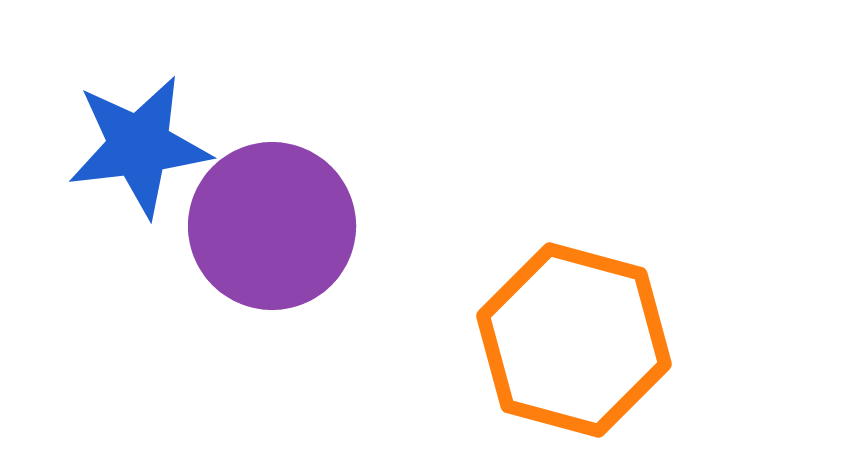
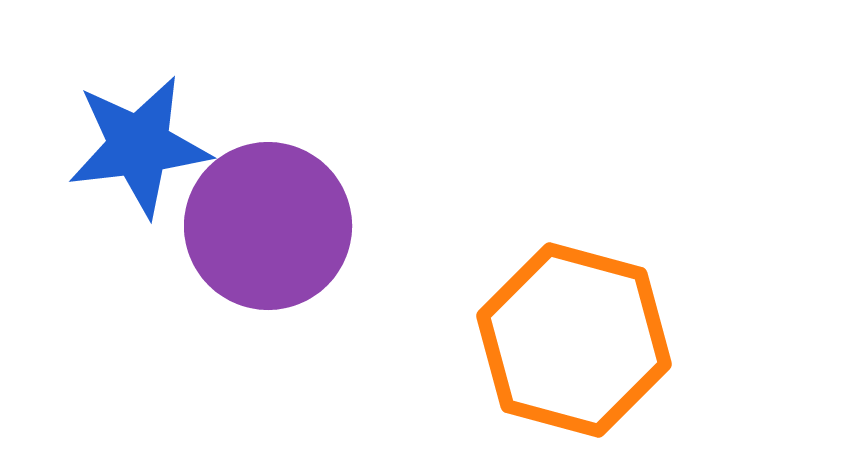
purple circle: moved 4 px left
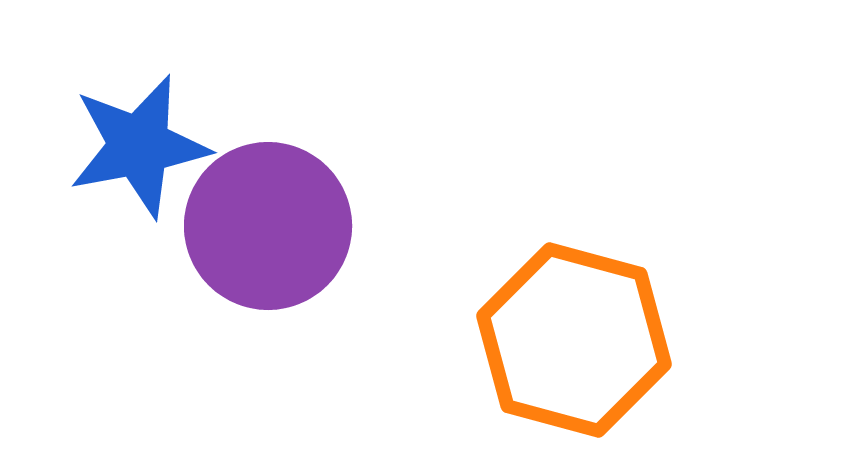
blue star: rotated 4 degrees counterclockwise
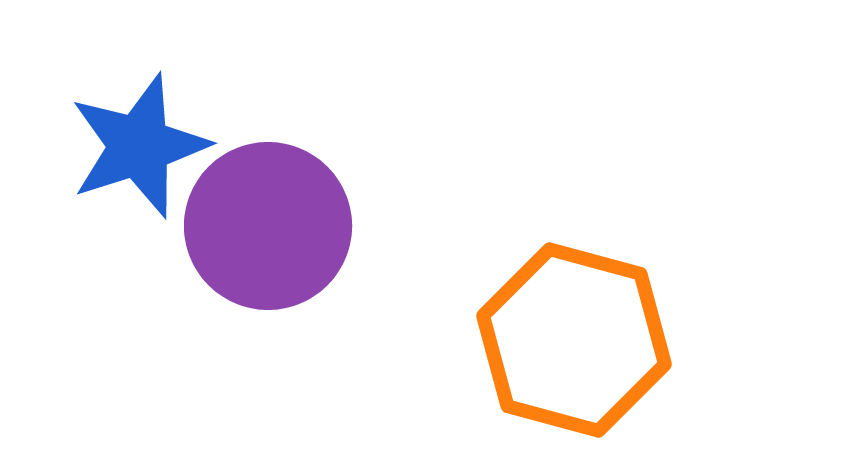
blue star: rotated 7 degrees counterclockwise
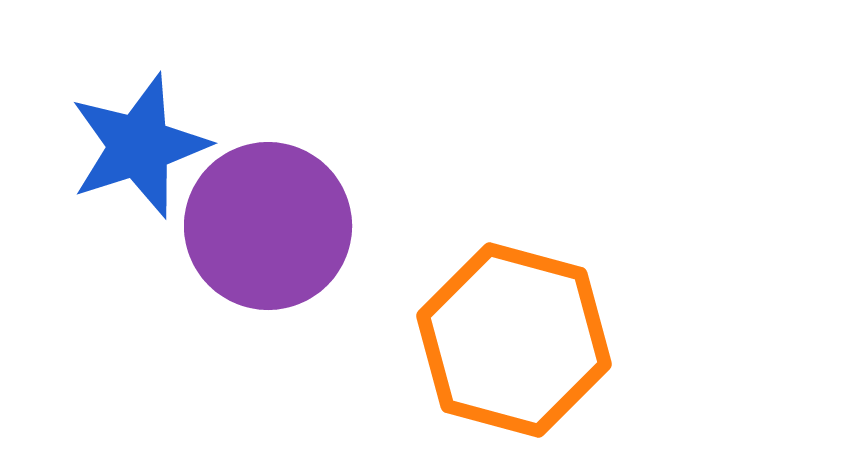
orange hexagon: moved 60 px left
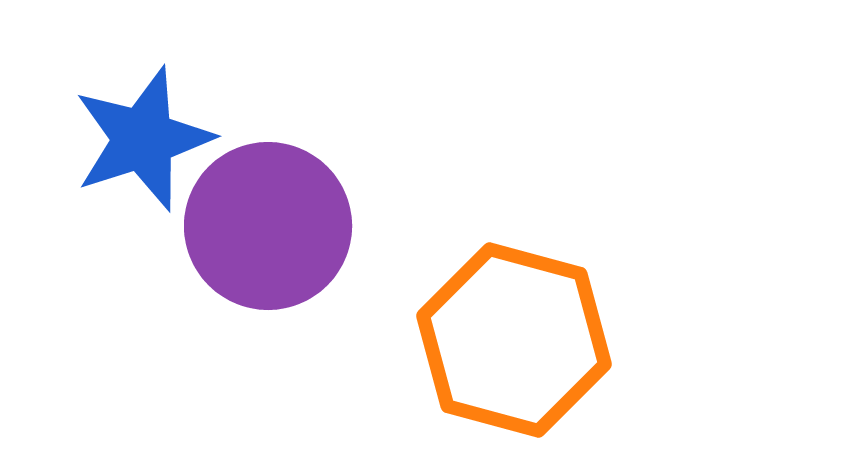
blue star: moved 4 px right, 7 px up
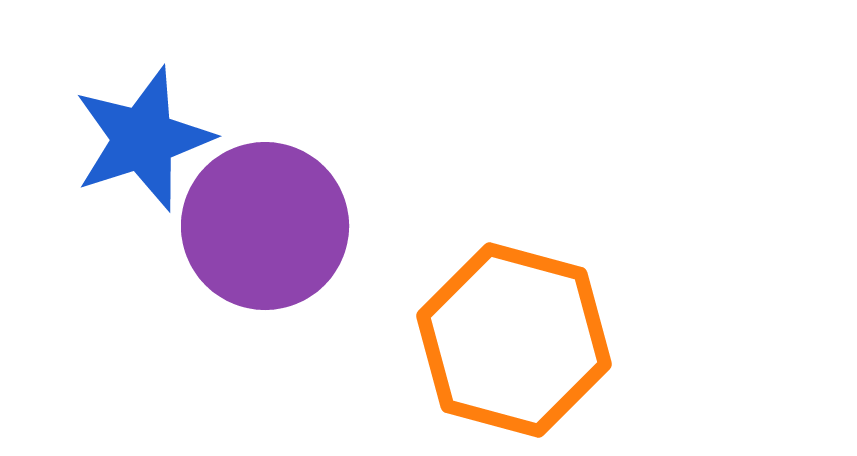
purple circle: moved 3 px left
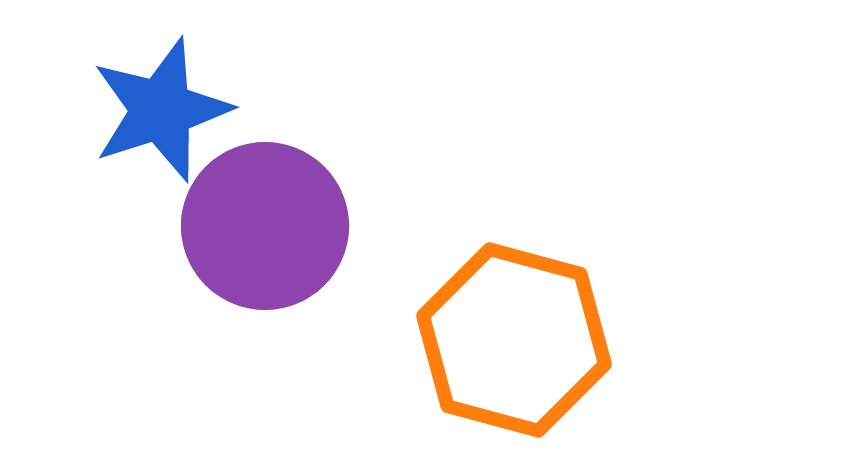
blue star: moved 18 px right, 29 px up
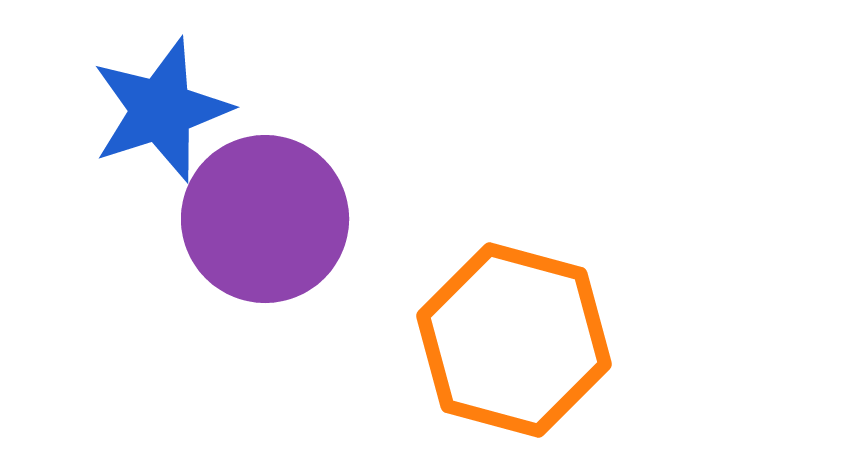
purple circle: moved 7 px up
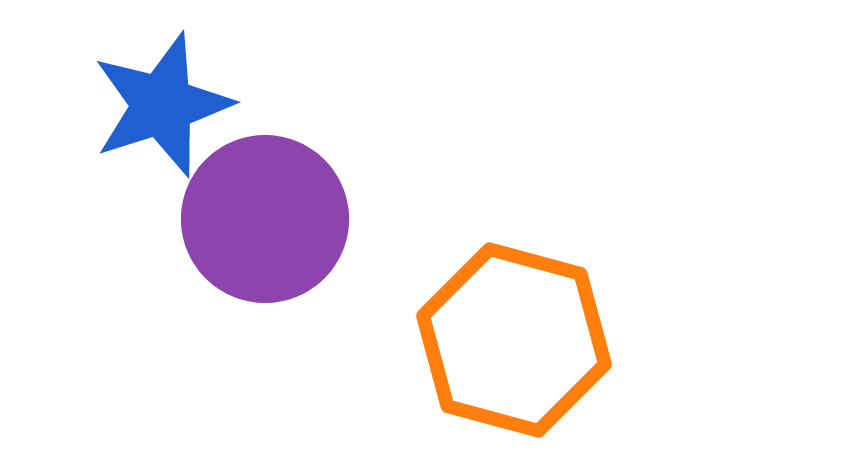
blue star: moved 1 px right, 5 px up
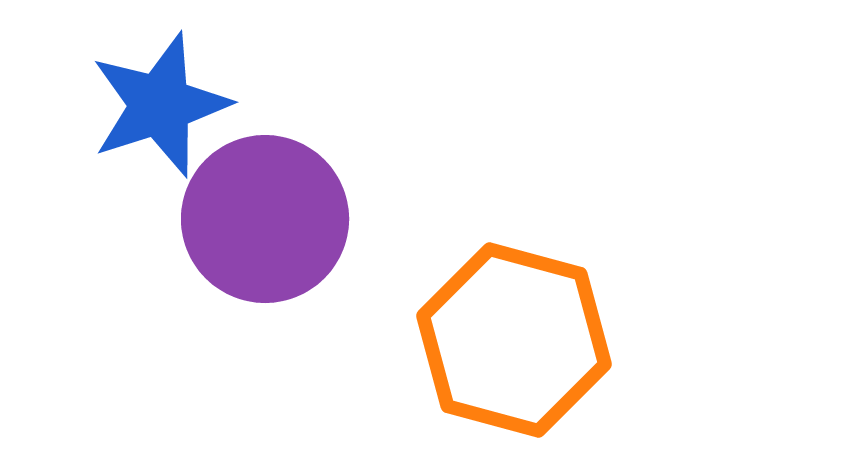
blue star: moved 2 px left
